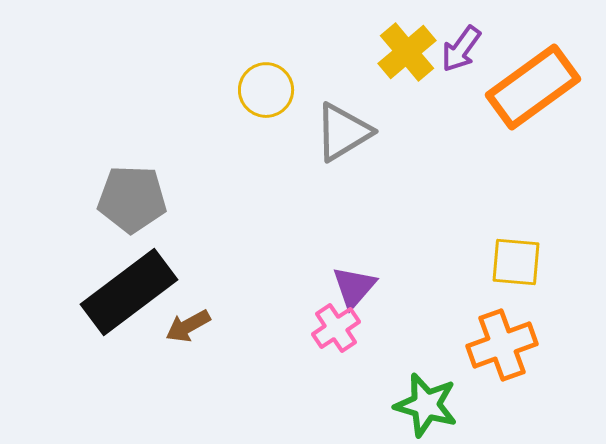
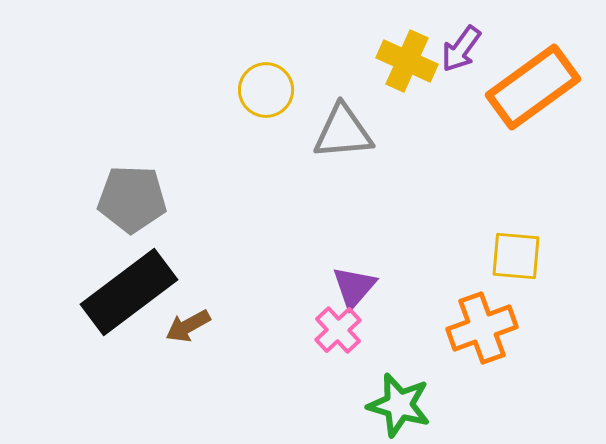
yellow cross: moved 9 px down; rotated 26 degrees counterclockwise
gray triangle: rotated 26 degrees clockwise
yellow square: moved 6 px up
pink cross: moved 2 px right, 2 px down; rotated 9 degrees counterclockwise
orange cross: moved 20 px left, 17 px up
green star: moved 27 px left
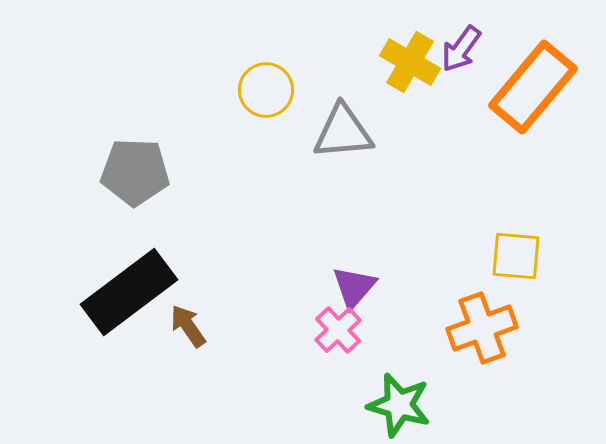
yellow cross: moved 3 px right, 1 px down; rotated 6 degrees clockwise
orange rectangle: rotated 14 degrees counterclockwise
gray pentagon: moved 3 px right, 27 px up
brown arrow: rotated 84 degrees clockwise
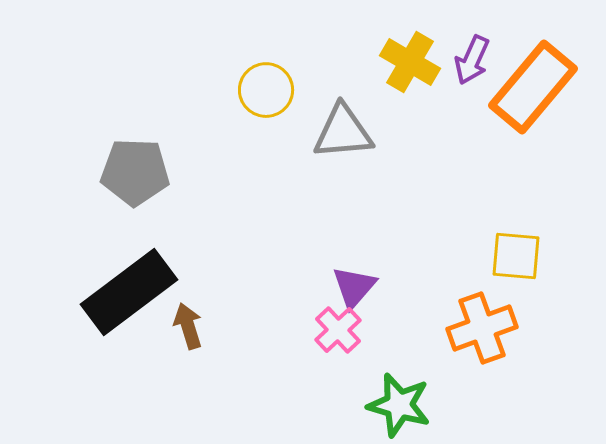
purple arrow: moved 11 px right, 11 px down; rotated 12 degrees counterclockwise
brown arrow: rotated 18 degrees clockwise
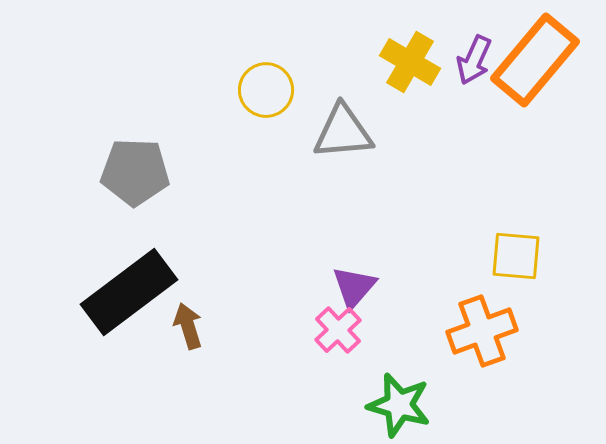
purple arrow: moved 2 px right
orange rectangle: moved 2 px right, 27 px up
orange cross: moved 3 px down
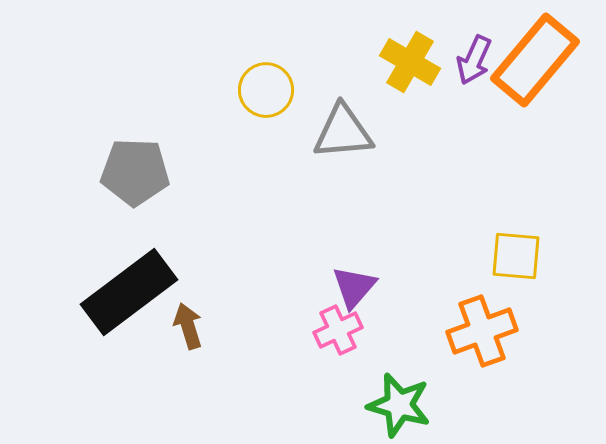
pink cross: rotated 18 degrees clockwise
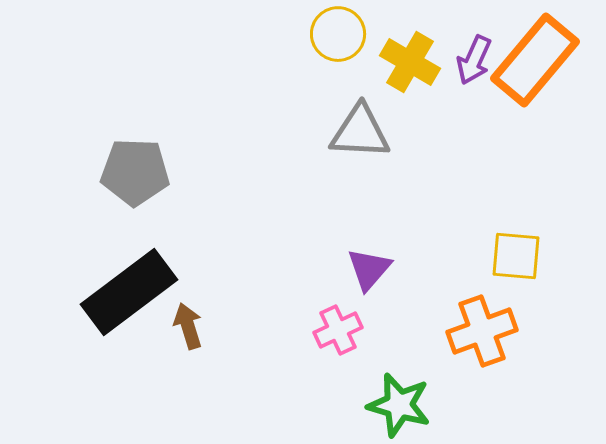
yellow circle: moved 72 px right, 56 px up
gray triangle: moved 17 px right; rotated 8 degrees clockwise
purple triangle: moved 15 px right, 18 px up
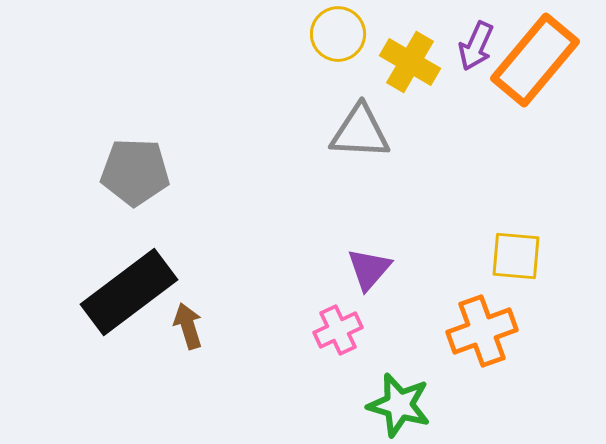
purple arrow: moved 2 px right, 14 px up
